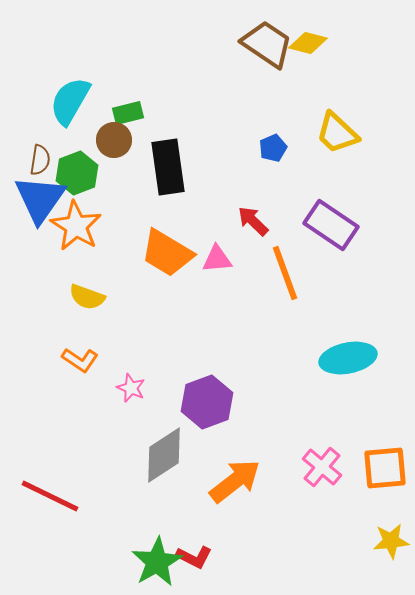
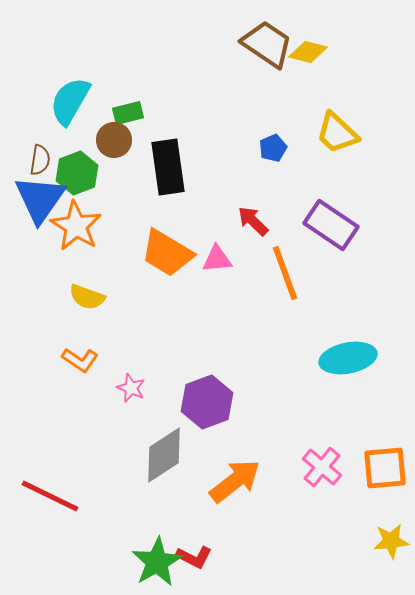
yellow diamond: moved 9 px down
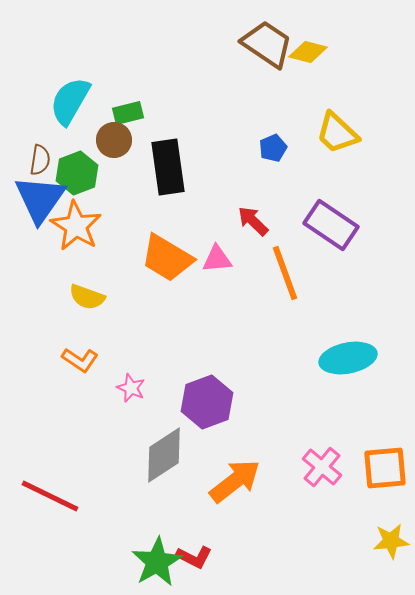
orange trapezoid: moved 5 px down
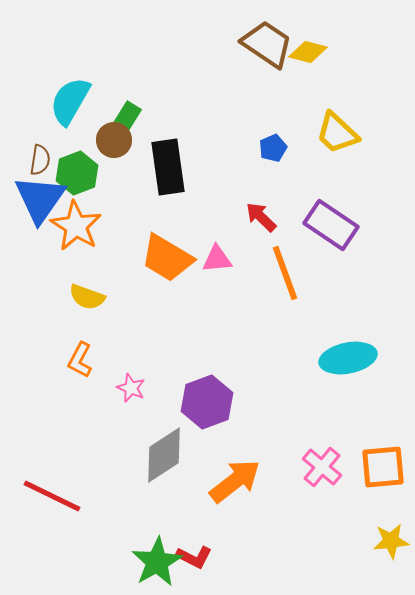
green rectangle: moved 1 px left, 4 px down; rotated 44 degrees counterclockwise
red arrow: moved 8 px right, 4 px up
orange L-shape: rotated 84 degrees clockwise
orange square: moved 2 px left, 1 px up
red line: moved 2 px right
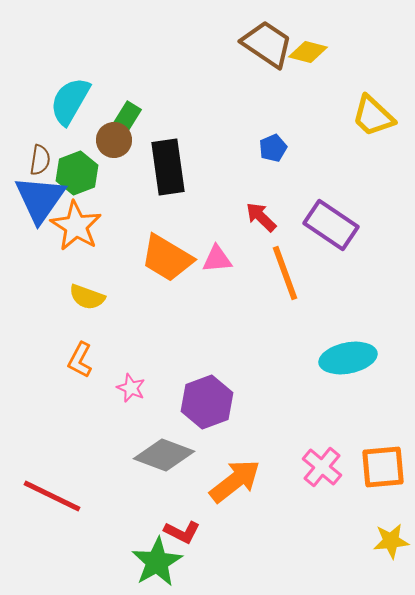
yellow trapezoid: moved 36 px right, 17 px up
gray diamond: rotated 54 degrees clockwise
red L-shape: moved 12 px left, 25 px up
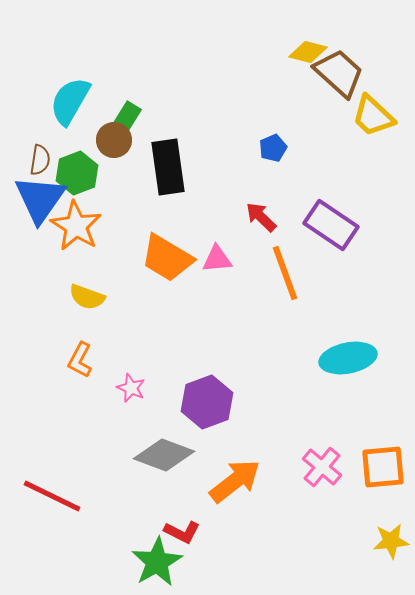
brown trapezoid: moved 72 px right, 29 px down; rotated 8 degrees clockwise
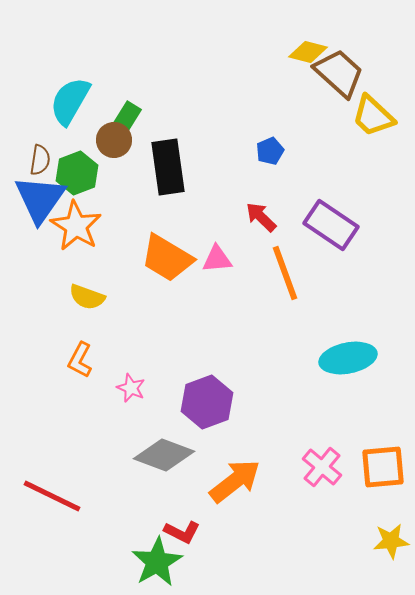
blue pentagon: moved 3 px left, 3 px down
